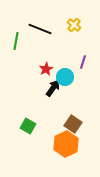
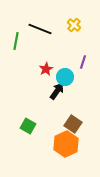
black arrow: moved 4 px right, 3 px down
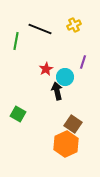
yellow cross: rotated 24 degrees clockwise
black arrow: rotated 48 degrees counterclockwise
green square: moved 10 px left, 12 px up
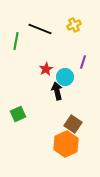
green square: rotated 35 degrees clockwise
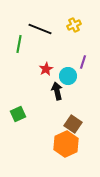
green line: moved 3 px right, 3 px down
cyan circle: moved 3 px right, 1 px up
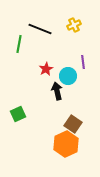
purple line: rotated 24 degrees counterclockwise
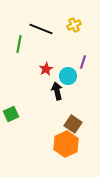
black line: moved 1 px right
purple line: rotated 24 degrees clockwise
green square: moved 7 px left
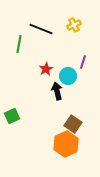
green square: moved 1 px right, 2 px down
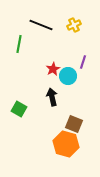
black line: moved 4 px up
red star: moved 7 px right
black arrow: moved 5 px left, 6 px down
green square: moved 7 px right, 7 px up; rotated 35 degrees counterclockwise
brown square: moved 1 px right; rotated 12 degrees counterclockwise
orange hexagon: rotated 20 degrees counterclockwise
